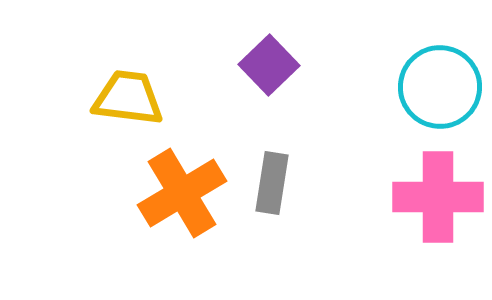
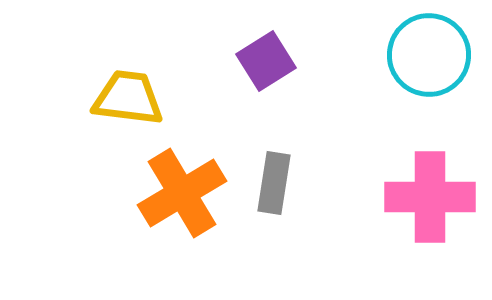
purple square: moved 3 px left, 4 px up; rotated 12 degrees clockwise
cyan circle: moved 11 px left, 32 px up
gray rectangle: moved 2 px right
pink cross: moved 8 px left
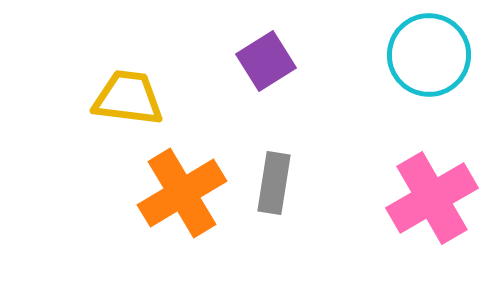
pink cross: moved 2 px right, 1 px down; rotated 30 degrees counterclockwise
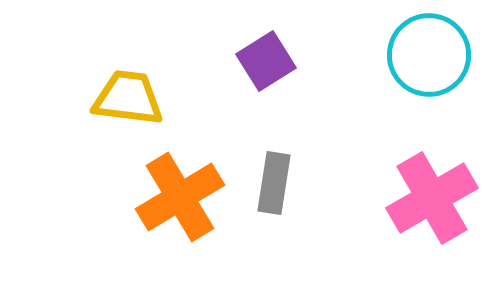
orange cross: moved 2 px left, 4 px down
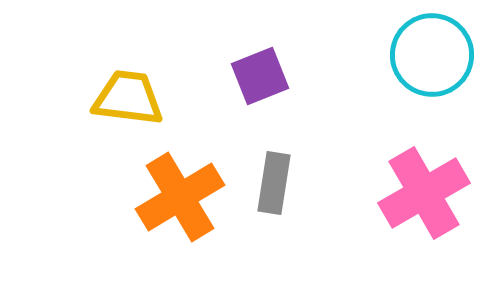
cyan circle: moved 3 px right
purple square: moved 6 px left, 15 px down; rotated 10 degrees clockwise
pink cross: moved 8 px left, 5 px up
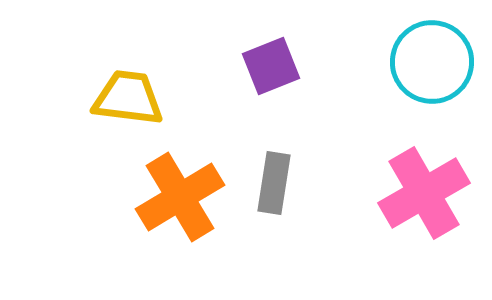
cyan circle: moved 7 px down
purple square: moved 11 px right, 10 px up
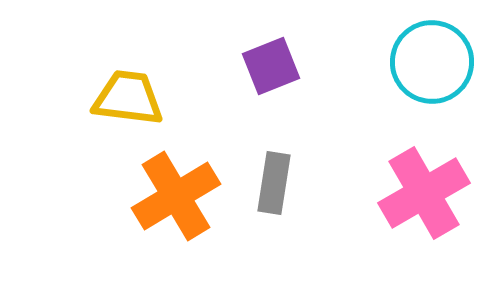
orange cross: moved 4 px left, 1 px up
